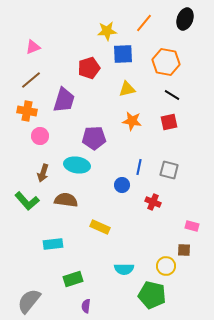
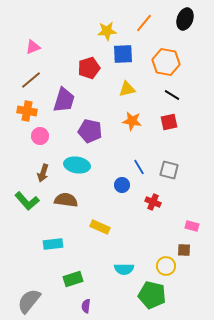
purple pentagon: moved 4 px left, 7 px up; rotated 15 degrees clockwise
blue line: rotated 42 degrees counterclockwise
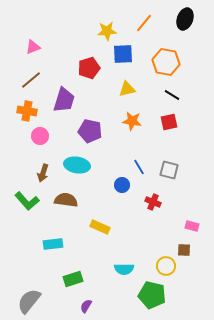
purple semicircle: rotated 24 degrees clockwise
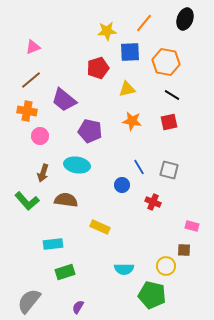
blue square: moved 7 px right, 2 px up
red pentagon: moved 9 px right
purple trapezoid: rotated 112 degrees clockwise
green rectangle: moved 8 px left, 7 px up
purple semicircle: moved 8 px left, 1 px down
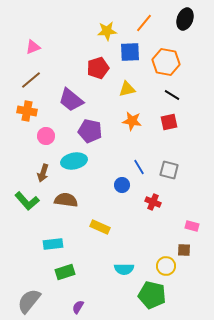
purple trapezoid: moved 7 px right
pink circle: moved 6 px right
cyan ellipse: moved 3 px left, 4 px up; rotated 20 degrees counterclockwise
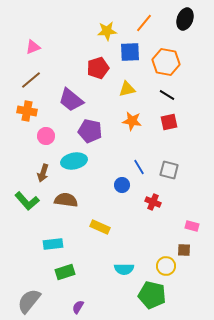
black line: moved 5 px left
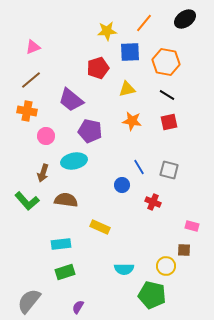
black ellipse: rotated 35 degrees clockwise
cyan rectangle: moved 8 px right
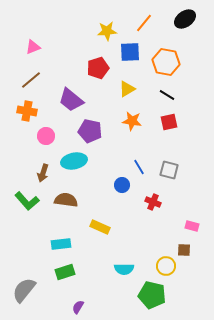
yellow triangle: rotated 18 degrees counterclockwise
gray semicircle: moved 5 px left, 11 px up
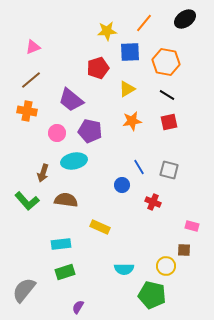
orange star: rotated 18 degrees counterclockwise
pink circle: moved 11 px right, 3 px up
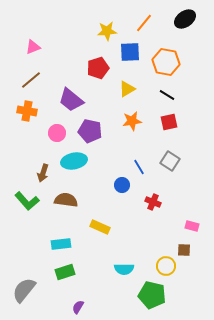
gray square: moved 1 px right, 9 px up; rotated 18 degrees clockwise
